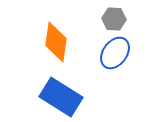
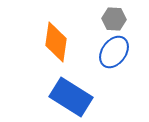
blue ellipse: moved 1 px left, 1 px up
blue rectangle: moved 10 px right
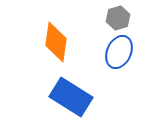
gray hexagon: moved 4 px right, 1 px up; rotated 20 degrees counterclockwise
blue ellipse: moved 5 px right; rotated 12 degrees counterclockwise
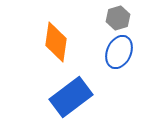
blue rectangle: rotated 69 degrees counterclockwise
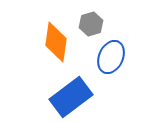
gray hexagon: moved 27 px left, 6 px down
blue ellipse: moved 8 px left, 5 px down
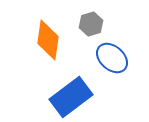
orange diamond: moved 8 px left, 2 px up
blue ellipse: moved 1 px right, 1 px down; rotated 72 degrees counterclockwise
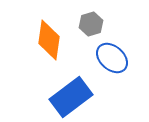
orange diamond: moved 1 px right
